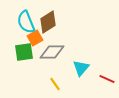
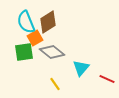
gray diamond: rotated 40 degrees clockwise
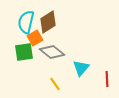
cyan semicircle: rotated 35 degrees clockwise
red line: rotated 63 degrees clockwise
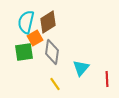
gray diamond: rotated 60 degrees clockwise
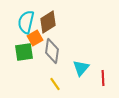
gray diamond: moved 1 px up
red line: moved 4 px left, 1 px up
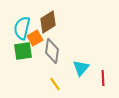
cyan semicircle: moved 4 px left, 6 px down
green square: moved 1 px left, 1 px up
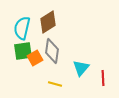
orange square: moved 20 px down
yellow line: rotated 40 degrees counterclockwise
